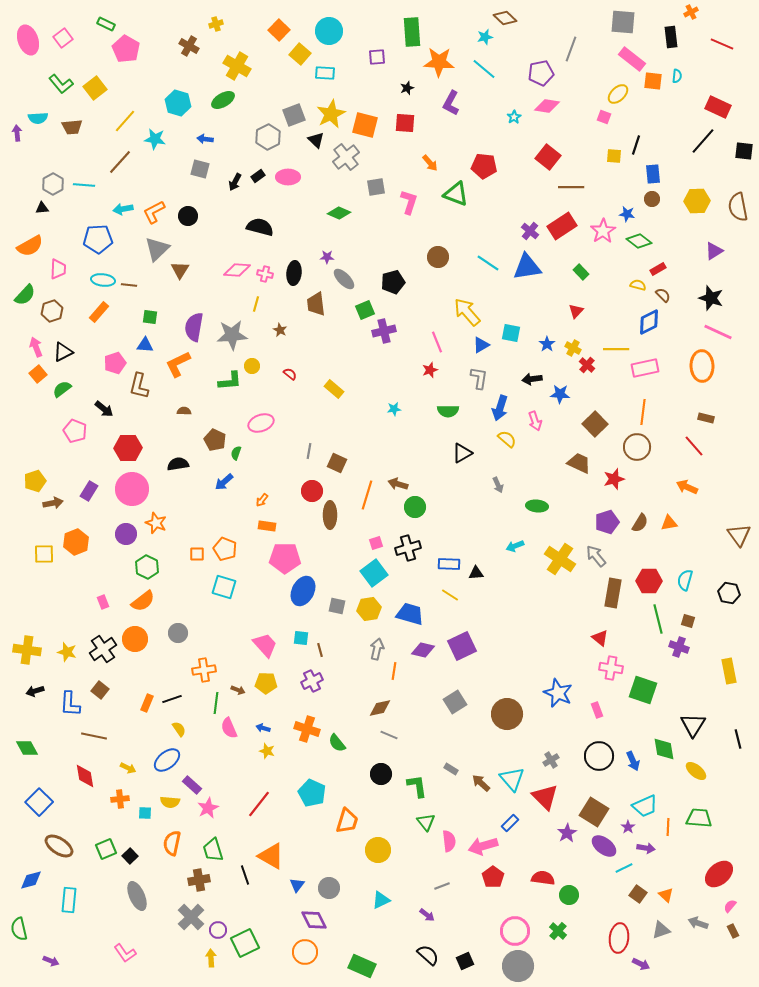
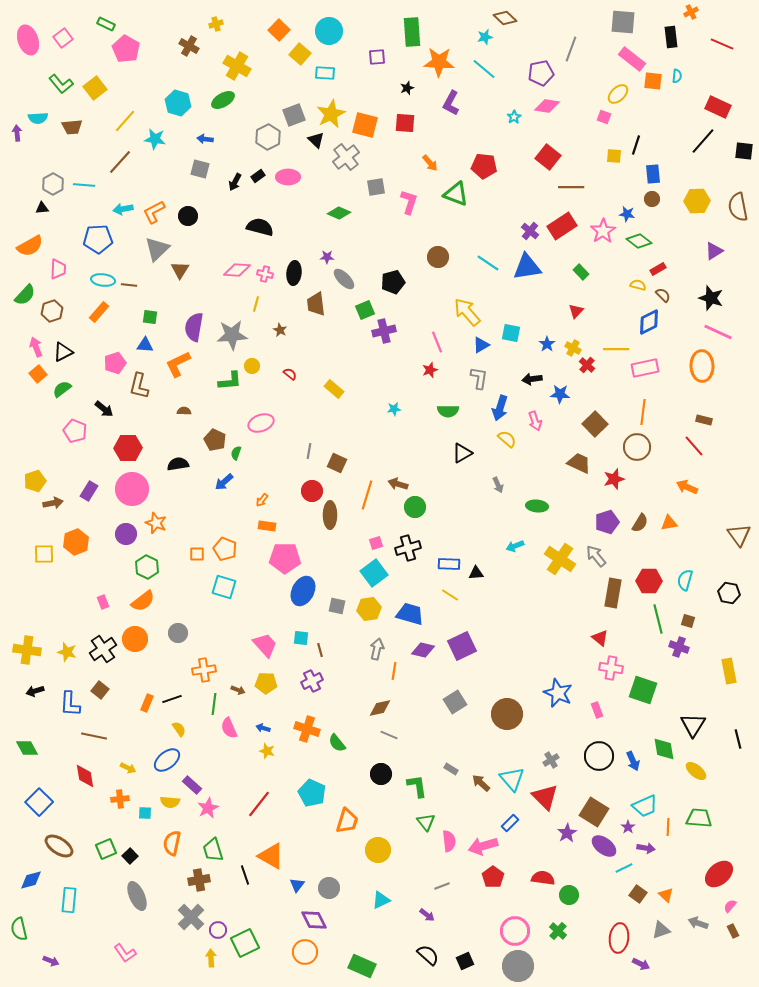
brown rectangle at (706, 418): moved 2 px left, 2 px down
green line at (216, 703): moved 2 px left, 1 px down
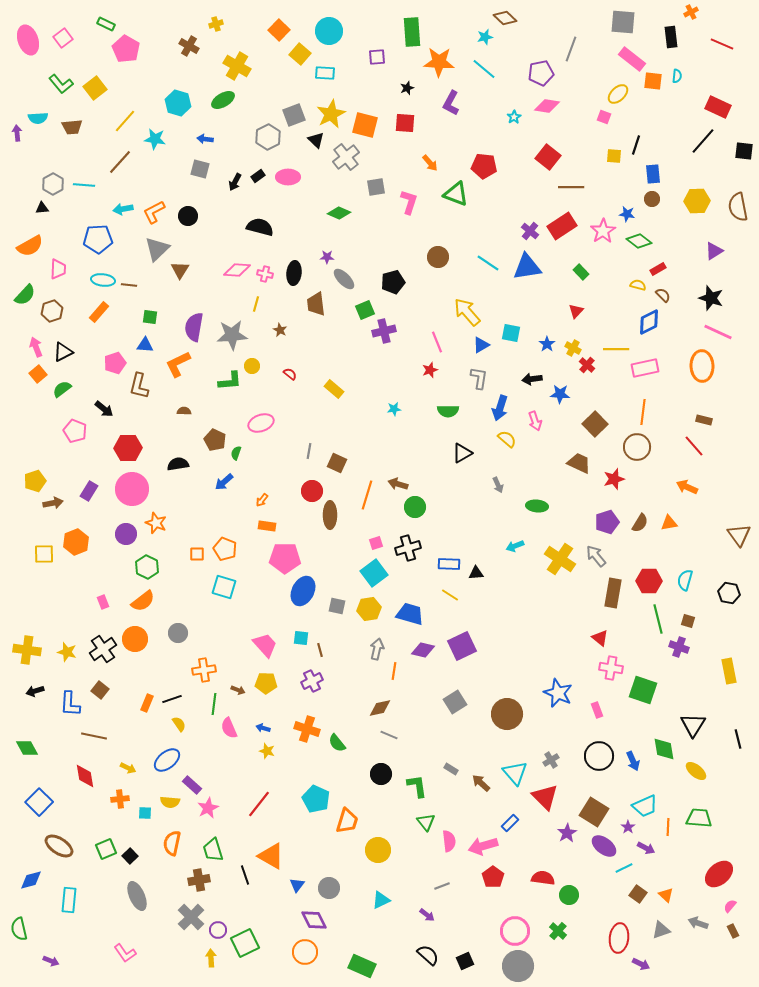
yellow semicircle at (179, 729): moved 5 px up
cyan triangle at (512, 779): moved 3 px right, 6 px up
cyan pentagon at (312, 793): moved 4 px right, 6 px down
purple arrow at (646, 848): rotated 18 degrees clockwise
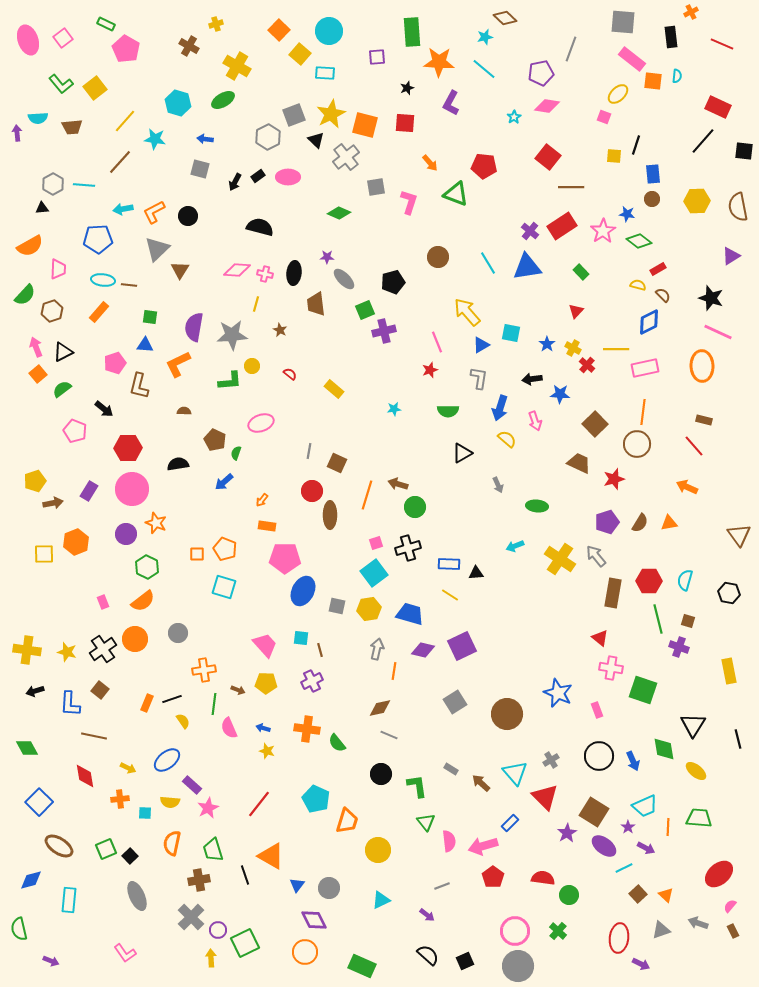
purple triangle at (714, 251): moved 17 px right, 5 px down
cyan line at (488, 263): rotated 25 degrees clockwise
brown circle at (637, 447): moved 3 px up
yellow semicircle at (179, 724): moved 4 px right, 3 px up
orange cross at (307, 729): rotated 10 degrees counterclockwise
brown square at (638, 894): rotated 12 degrees clockwise
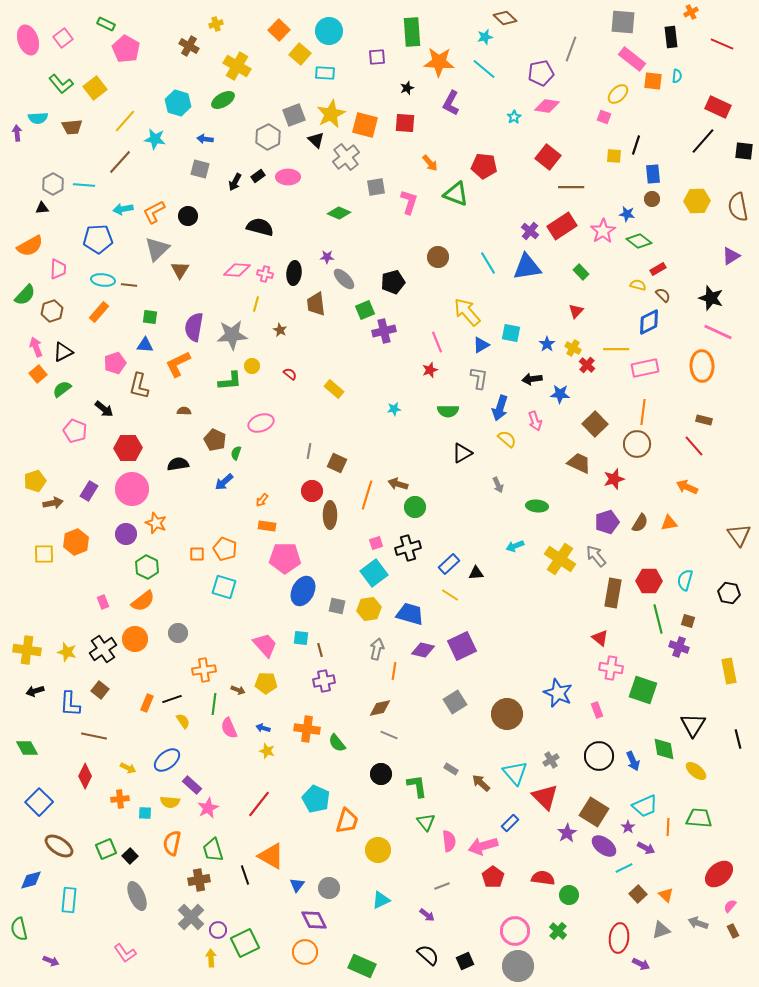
blue rectangle at (449, 564): rotated 45 degrees counterclockwise
purple cross at (312, 681): moved 12 px right; rotated 15 degrees clockwise
red diamond at (85, 776): rotated 35 degrees clockwise
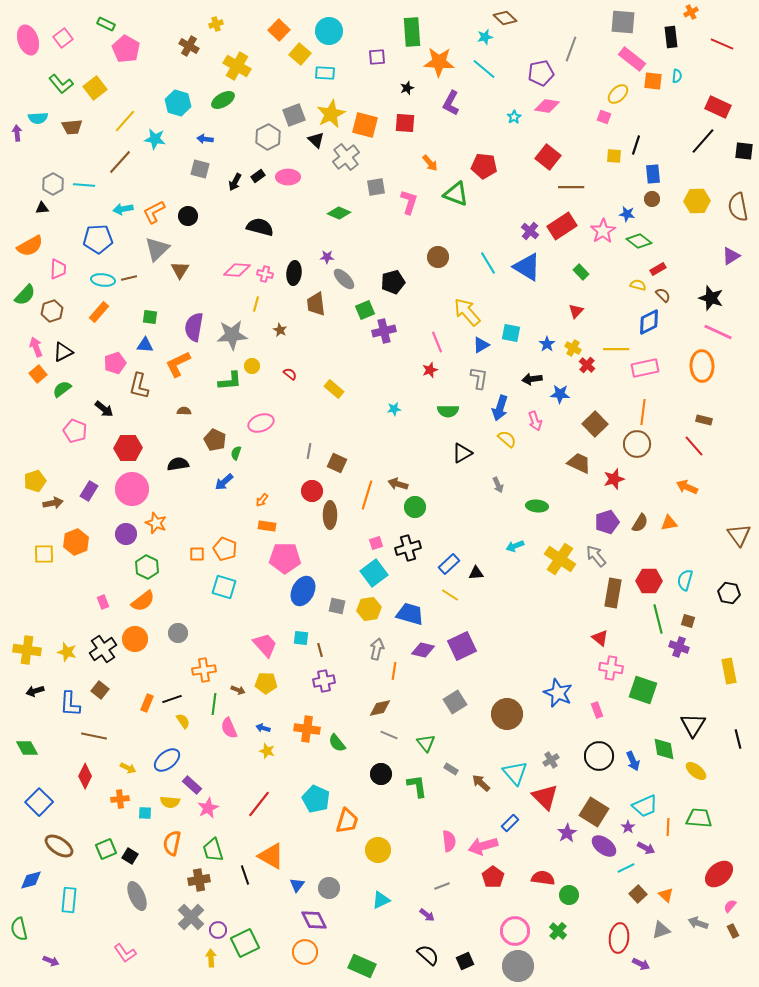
blue triangle at (527, 267): rotated 40 degrees clockwise
brown line at (129, 285): moved 7 px up; rotated 21 degrees counterclockwise
green triangle at (426, 822): moved 79 px up
black square at (130, 856): rotated 14 degrees counterclockwise
cyan line at (624, 868): moved 2 px right
